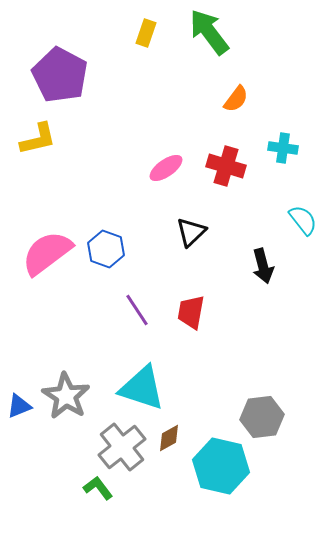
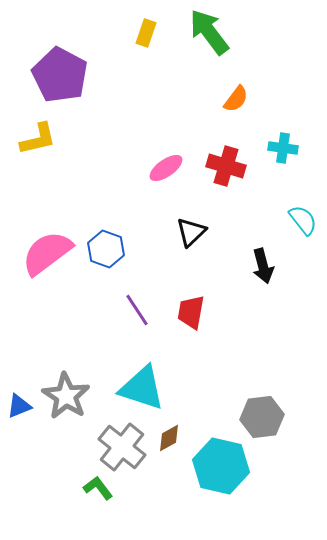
gray cross: rotated 12 degrees counterclockwise
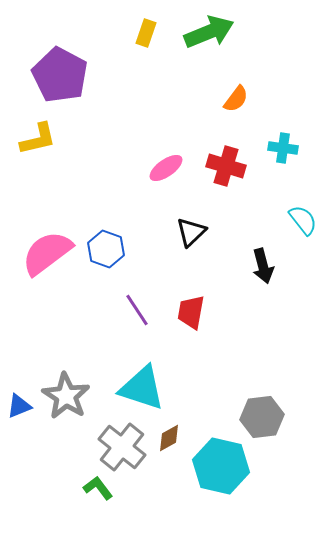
green arrow: rotated 105 degrees clockwise
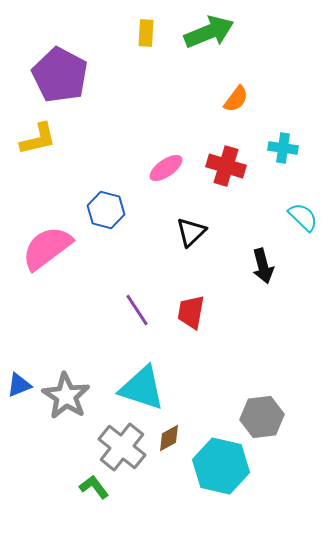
yellow rectangle: rotated 16 degrees counterclockwise
cyan semicircle: moved 3 px up; rotated 8 degrees counterclockwise
blue hexagon: moved 39 px up; rotated 6 degrees counterclockwise
pink semicircle: moved 5 px up
blue triangle: moved 21 px up
green L-shape: moved 4 px left, 1 px up
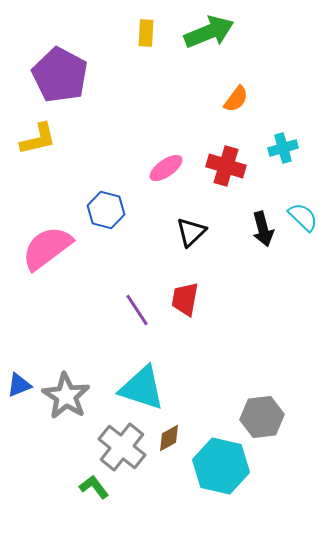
cyan cross: rotated 24 degrees counterclockwise
black arrow: moved 37 px up
red trapezoid: moved 6 px left, 13 px up
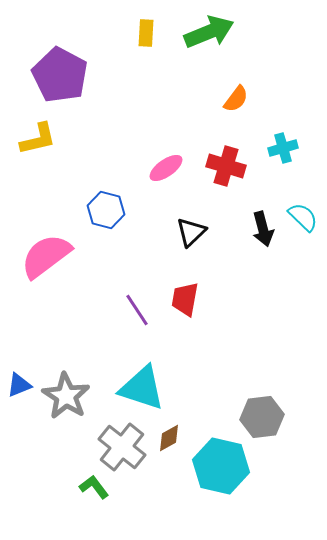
pink semicircle: moved 1 px left, 8 px down
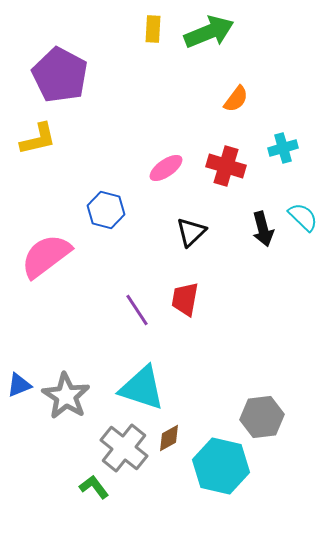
yellow rectangle: moved 7 px right, 4 px up
gray cross: moved 2 px right, 1 px down
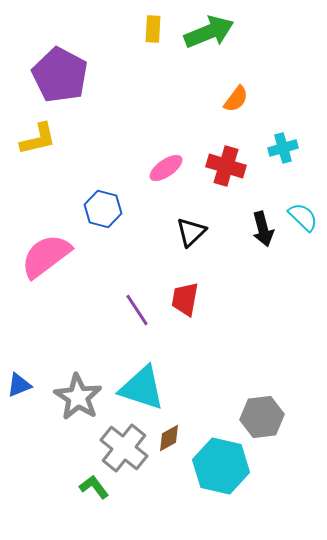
blue hexagon: moved 3 px left, 1 px up
gray star: moved 12 px right, 1 px down
